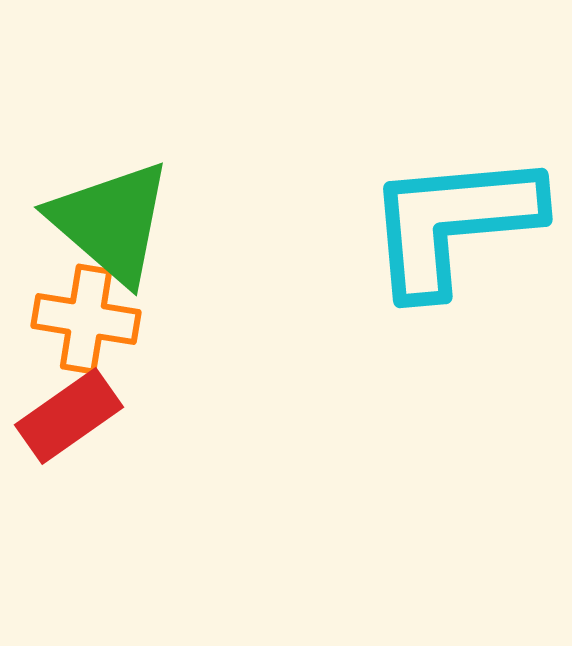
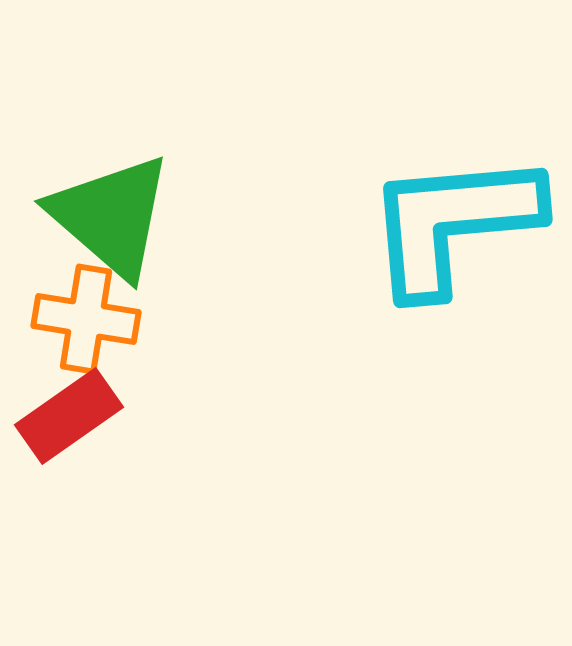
green triangle: moved 6 px up
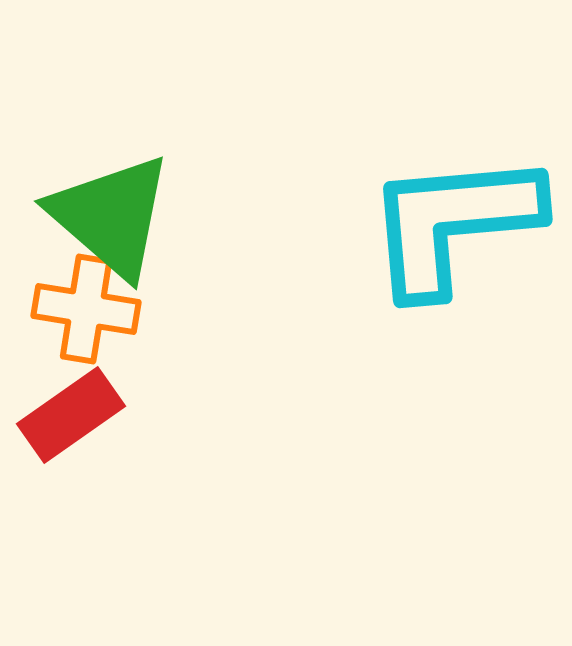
orange cross: moved 10 px up
red rectangle: moved 2 px right, 1 px up
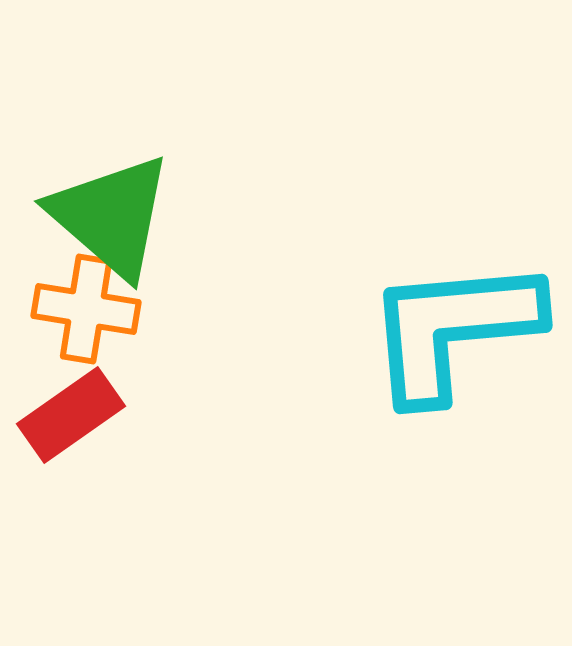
cyan L-shape: moved 106 px down
